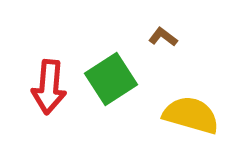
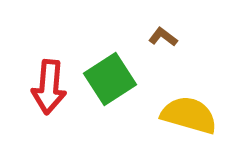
green square: moved 1 px left
yellow semicircle: moved 2 px left
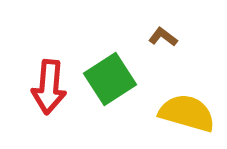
yellow semicircle: moved 2 px left, 2 px up
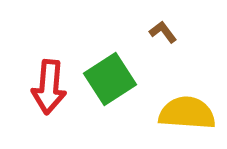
brown L-shape: moved 5 px up; rotated 16 degrees clockwise
yellow semicircle: rotated 12 degrees counterclockwise
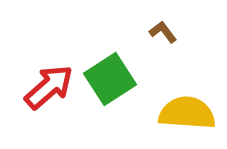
red arrow: rotated 136 degrees counterclockwise
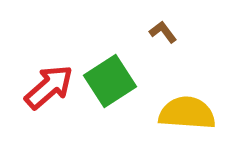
green square: moved 2 px down
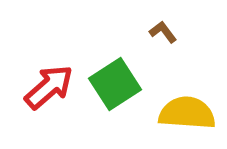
green square: moved 5 px right, 3 px down
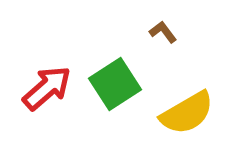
red arrow: moved 2 px left, 1 px down
yellow semicircle: rotated 146 degrees clockwise
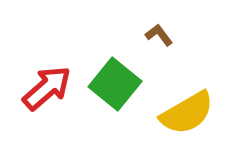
brown L-shape: moved 4 px left, 3 px down
green square: rotated 18 degrees counterclockwise
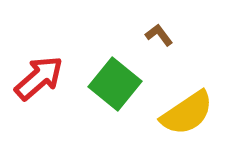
red arrow: moved 8 px left, 10 px up
yellow semicircle: rotated 4 degrees counterclockwise
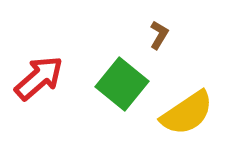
brown L-shape: rotated 68 degrees clockwise
green square: moved 7 px right
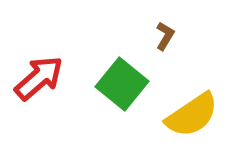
brown L-shape: moved 6 px right, 1 px down
yellow semicircle: moved 5 px right, 2 px down
